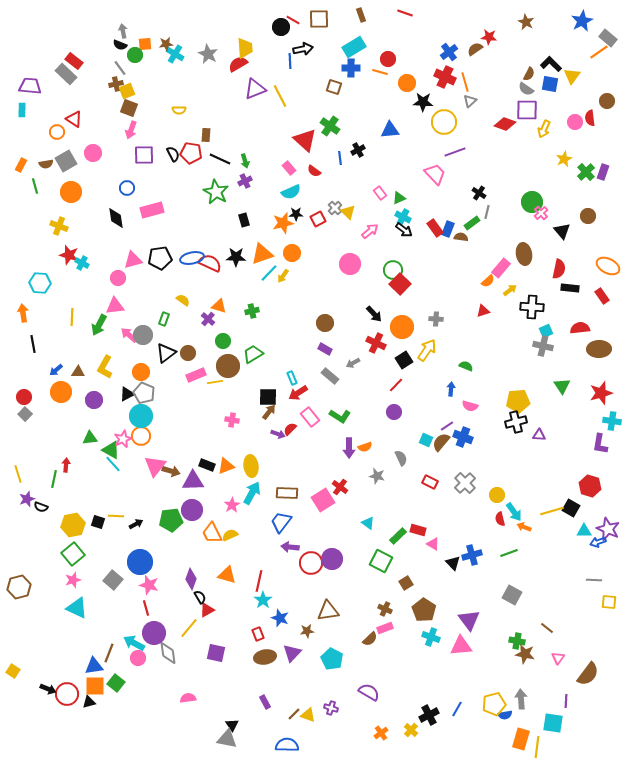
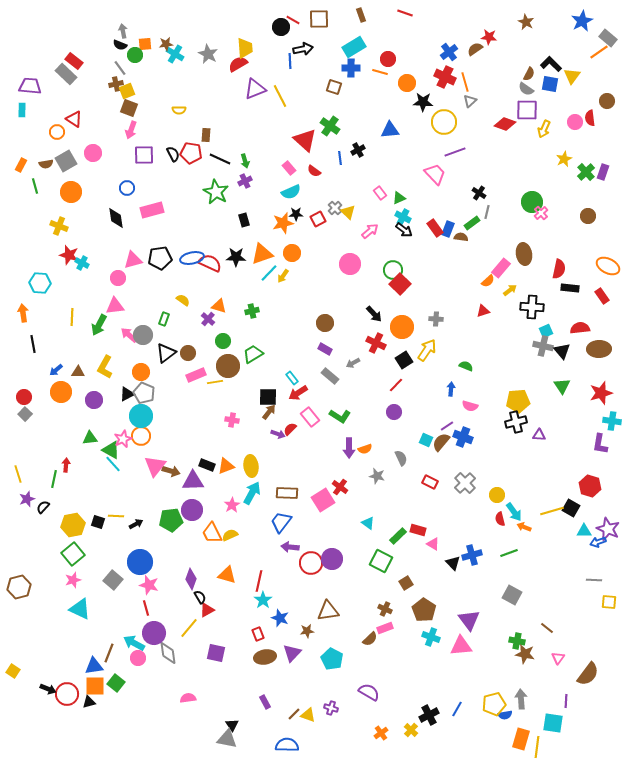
black triangle at (562, 231): moved 120 px down
cyan rectangle at (292, 378): rotated 16 degrees counterclockwise
orange semicircle at (365, 447): moved 2 px down
black semicircle at (41, 507): moved 2 px right; rotated 112 degrees clockwise
cyan triangle at (77, 608): moved 3 px right, 1 px down
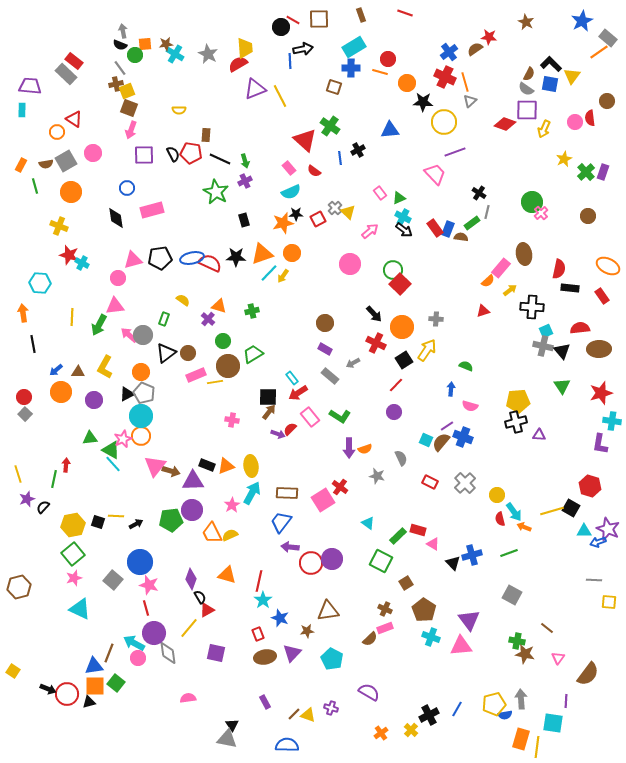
pink star at (73, 580): moved 1 px right, 2 px up
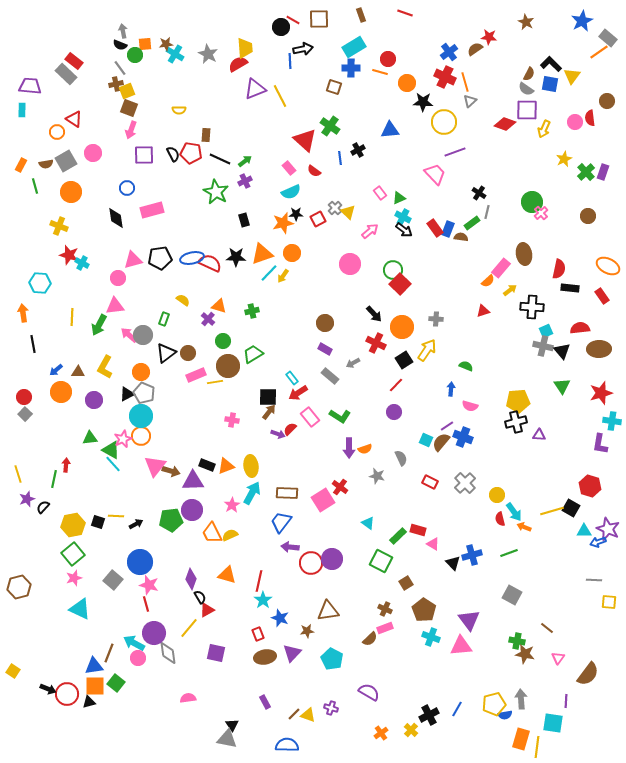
green arrow at (245, 161): rotated 112 degrees counterclockwise
red line at (146, 608): moved 4 px up
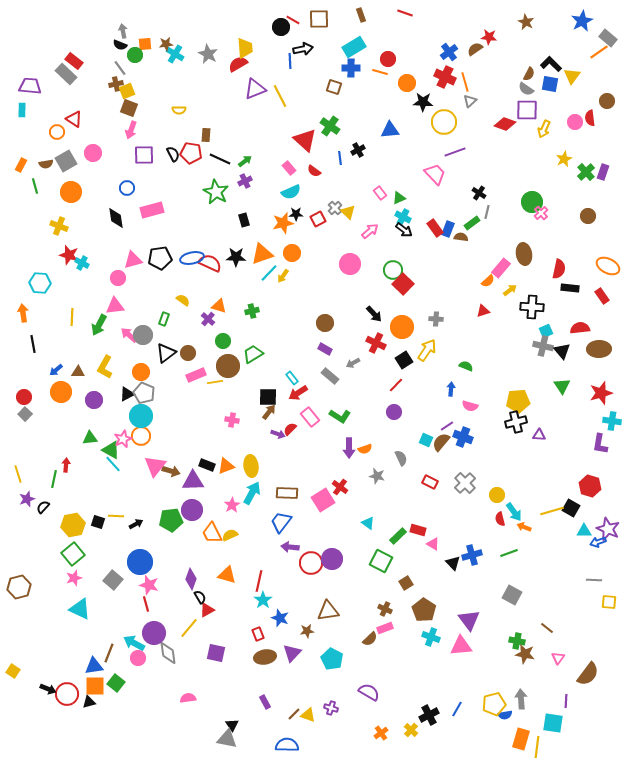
red square at (400, 284): moved 3 px right
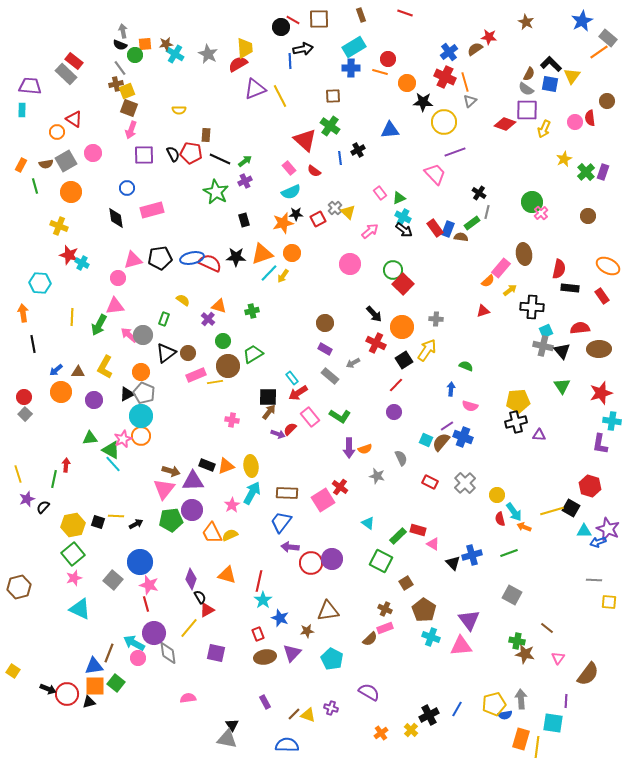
brown square at (334, 87): moved 1 px left, 9 px down; rotated 21 degrees counterclockwise
pink triangle at (155, 466): moved 9 px right, 23 px down
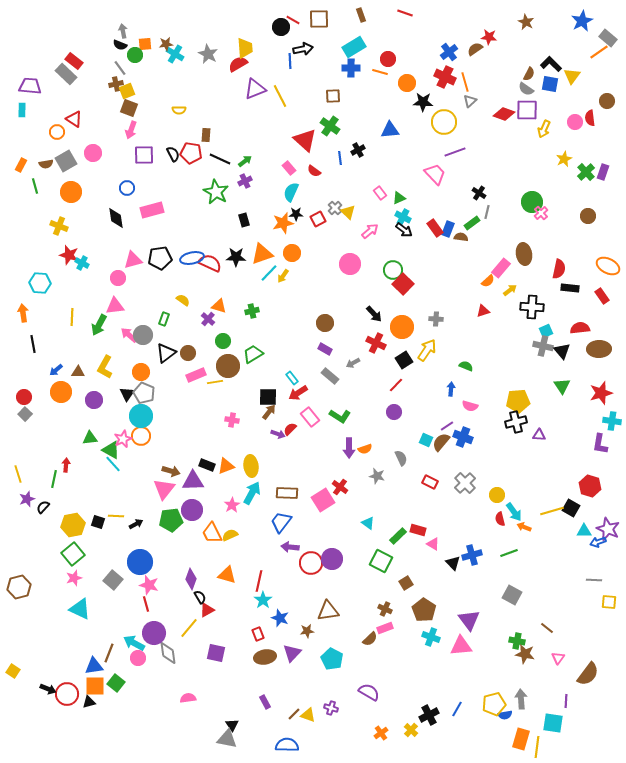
red diamond at (505, 124): moved 1 px left, 10 px up
cyan semicircle at (291, 192): rotated 138 degrees clockwise
black triangle at (127, 394): rotated 28 degrees counterclockwise
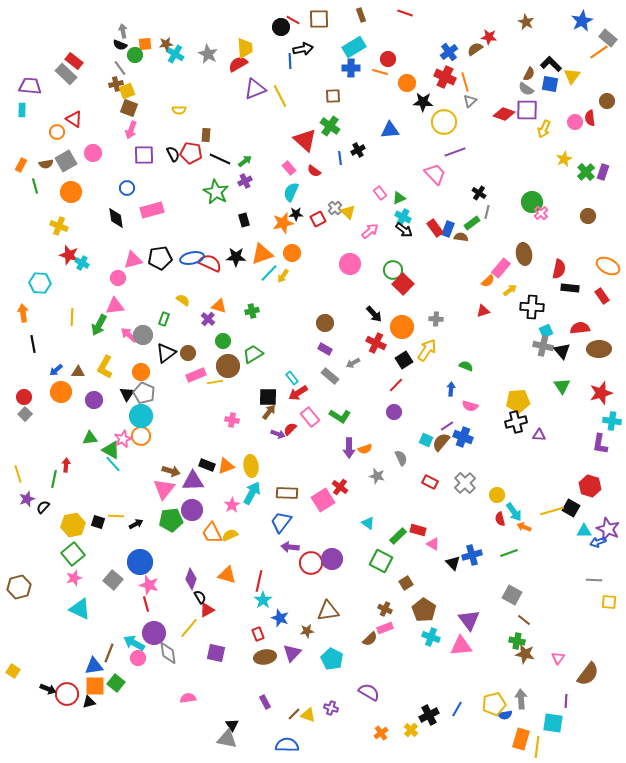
brown line at (547, 628): moved 23 px left, 8 px up
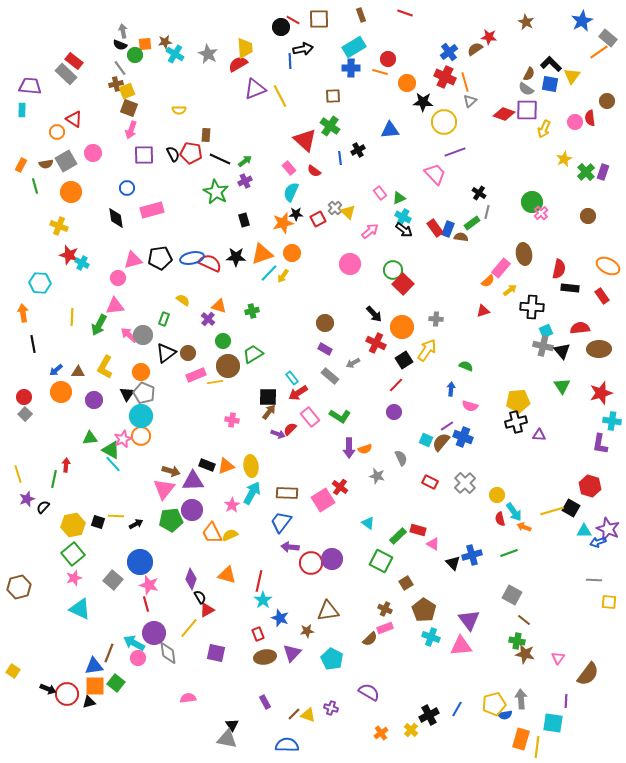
brown star at (166, 44): moved 1 px left, 2 px up
